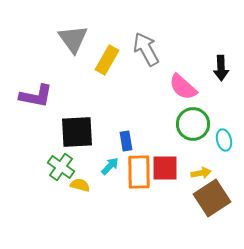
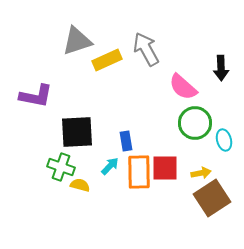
gray triangle: moved 4 px right, 2 px down; rotated 48 degrees clockwise
yellow rectangle: rotated 36 degrees clockwise
green circle: moved 2 px right, 1 px up
green cross: rotated 16 degrees counterclockwise
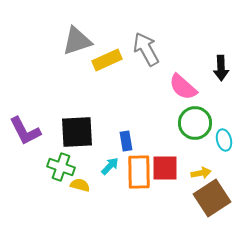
purple L-shape: moved 11 px left, 35 px down; rotated 52 degrees clockwise
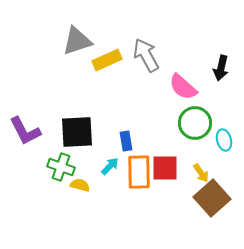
gray arrow: moved 6 px down
black arrow: rotated 15 degrees clockwise
yellow arrow: rotated 66 degrees clockwise
brown square: rotated 9 degrees counterclockwise
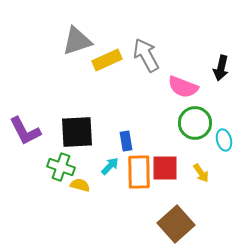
pink semicircle: rotated 20 degrees counterclockwise
brown square: moved 36 px left, 26 px down
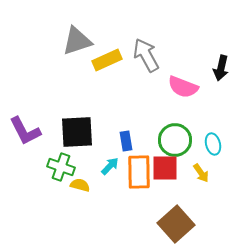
green circle: moved 20 px left, 17 px down
cyan ellipse: moved 11 px left, 4 px down
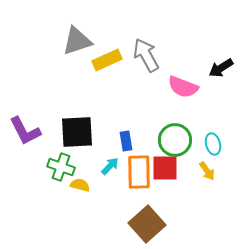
black arrow: rotated 45 degrees clockwise
yellow arrow: moved 6 px right, 2 px up
brown square: moved 29 px left
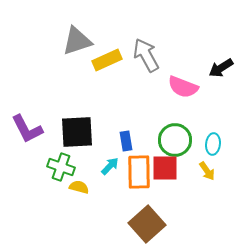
purple L-shape: moved 2 px right, 2 px up
cyan ellipse: rotated 20 degrees clockwise
yellow semicircle: moved 1 px left, 2 px down
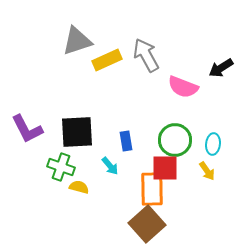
cyan arrow: rotated 96 degrees clockwise
orange rectangle: moved 13 px right, 17 px down
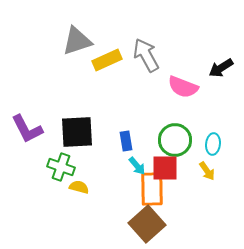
cyan arrow: moved 27 px right
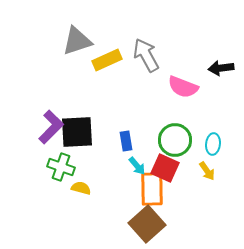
black arrow: rotated 25 degrees clockwise
purple L-shape: moved 24 px right, 2 px up; rotated 108 degrees counterclockwise
red square: rotated 24 degrees clockwise
yellow semicircle: moved 2 px right, 1 px down
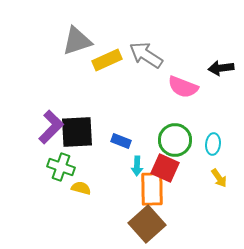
gray arrow: rotated 28 degrees counterclockwise
blue rectangle: moved 5 px left; rotated 60 degrees counterclockwise
cyan arrow: rotated 42 degrees clockwise
yellow arrow: moved 12 px right, 7 px down
